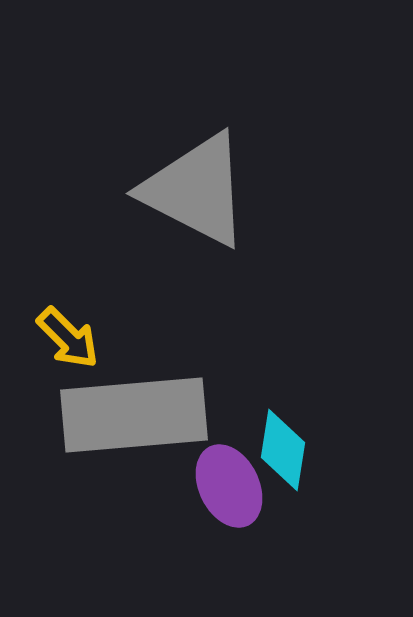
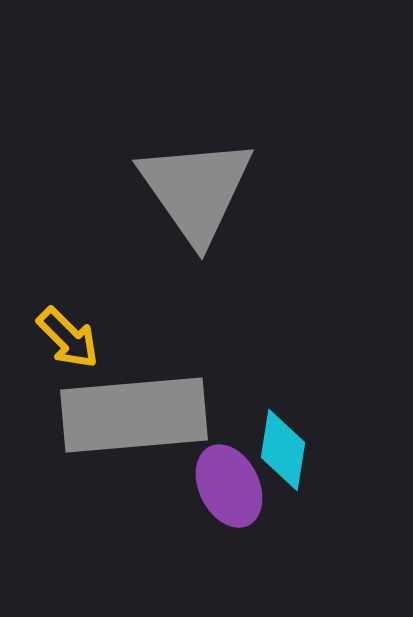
gray triangle: rotated 28 degrees clockwise
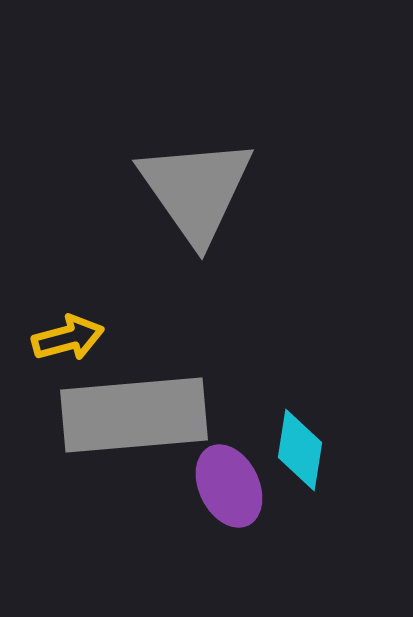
yellow arrow: rotated 60 degrees counterclockwise
cyan diamond: moved 17 px right
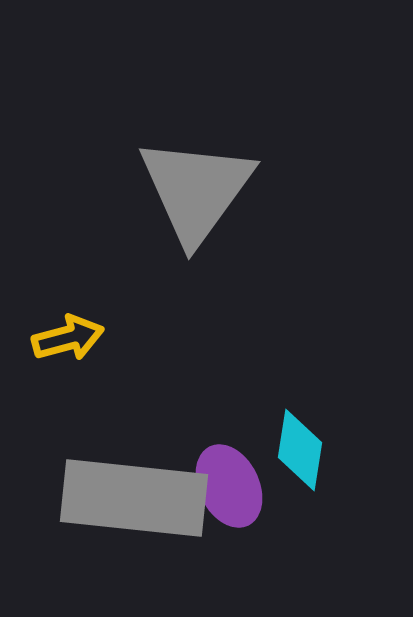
gray triangle: rotated 11 degrees clockwise
gray rectangle: moved 83 px down; rotated 11 degrees clockwise
